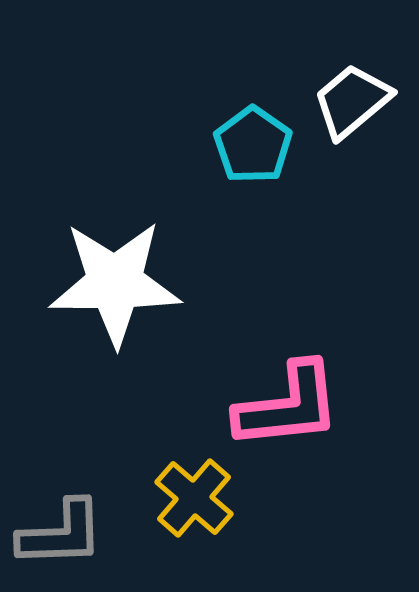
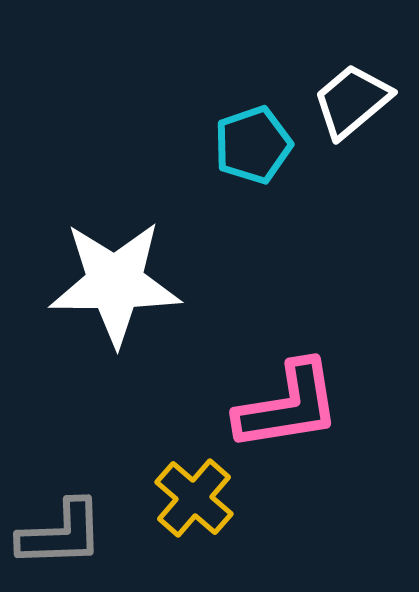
cyan pentagon: rotated 18 degrees clockwise
pink L-shape: rotated 3 degrees counterclockwise
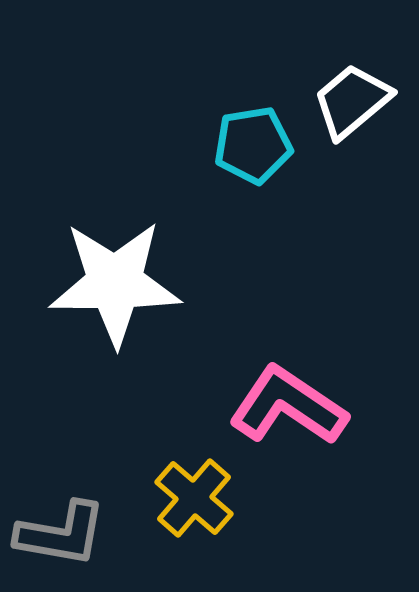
cyan pentagon: rotated 10 degrees clockwise
pink L-shape: rotated 137 degrees counterclockwise
gray L-shape: rotated 12 degrees clockwise
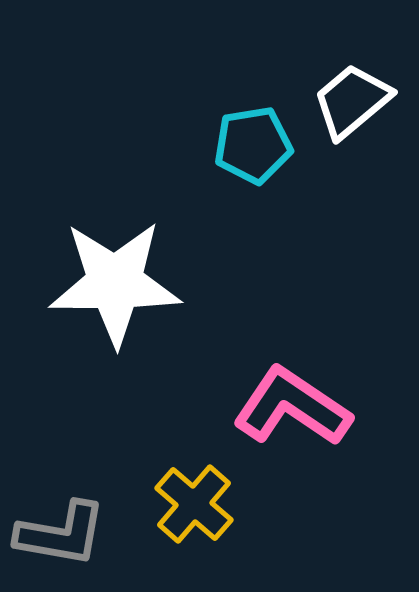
pink L-shape: moved 4 px right, 1 px down
yellow cross: moved 6 px down
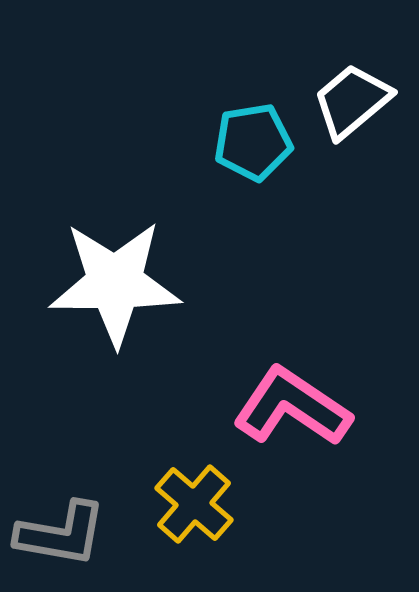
cyan pentagon: moved 3 px up
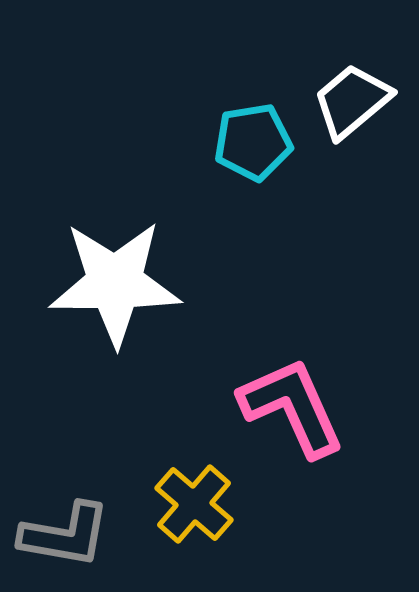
pink L-shape: rotated 32 degrees clockwise
gray L-shape: moved 4 px right, 1 px down
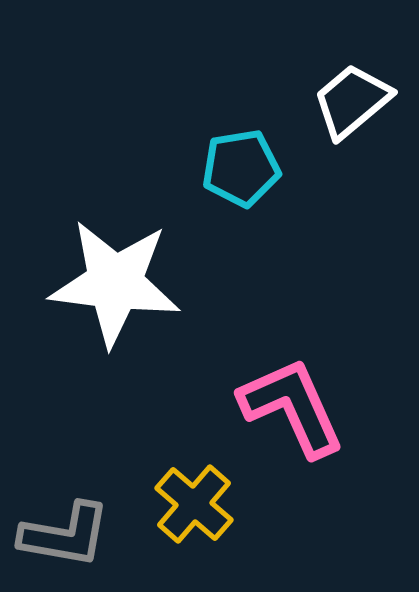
cyan pentagon: moved 12 px left, 26 px down
white star: rotated 7 degrees clockwise
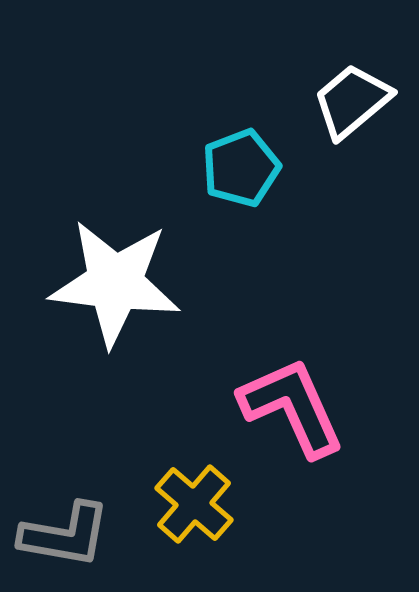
cyan pentagon: rotated 12 degrees counterclockwise
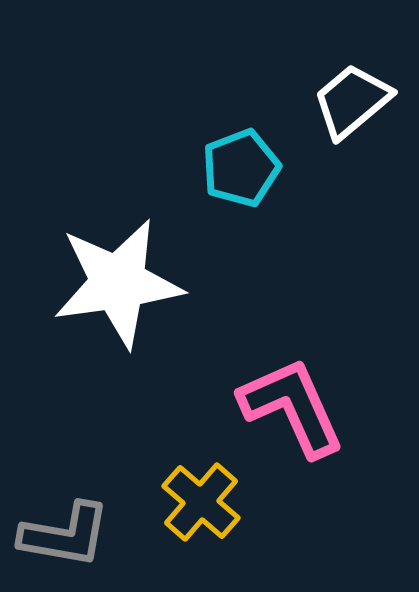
white star: moved 3 px right; rotated 15 degrees counterclockwise
yellow cross: moved 7 px right, 2 px up
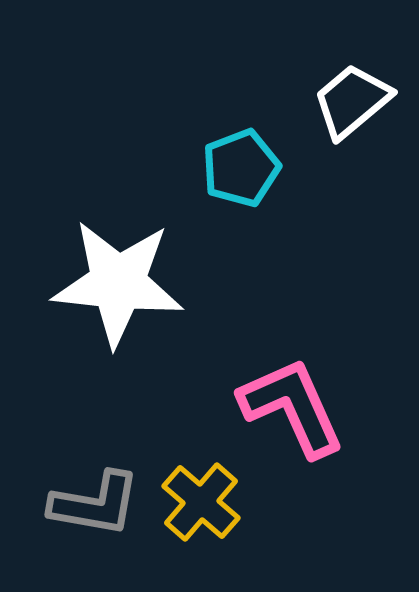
white star: rotated 14 degrees clockwise
gray L-shape: moved 30 px right, 31 px up
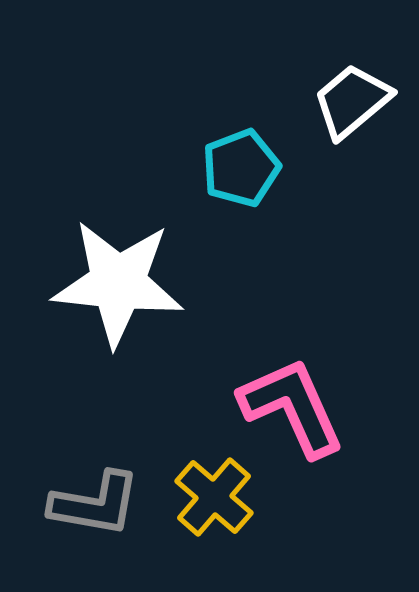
yellow cross: moved 13 px right, 5 px up
